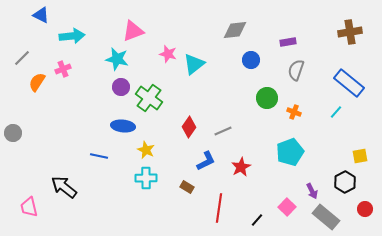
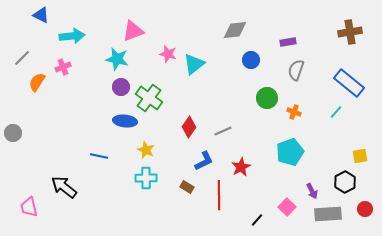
pink cross at (63, 69): moved 2 px up
blue ellipse at (123, 126): moved 2 px right, 5 px up
blue L-shape at (206, 161): moved 2 px left
red line at (219, 208): moved 13 px up; rotated 8 degrees counterclockwise
gray rectangle at (326, 217): moved 2 px right, 3 px up; rotated 44 degrees counterclockwise
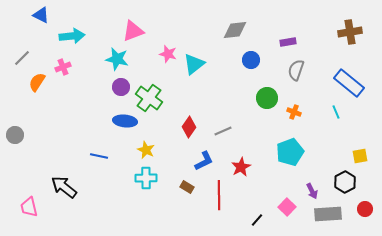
cyan line at (336, 112): rotated 64 degrees counterclockwise
gray circle at (13, 133): moved 2 px right, 2 px down
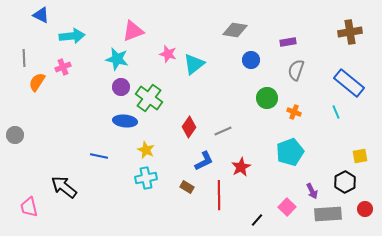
gray diamond at (235, 30): rotated 15 degrees clockwise
gray line at (22, 58): moved 2 px right; rotated 48 degrees counterclockwise
cyan cross at (146, 178): rotated 10 degrees counterclockwise
